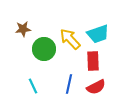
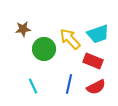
red rectangle: rotated 66 degrees counterclockwise
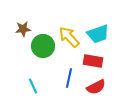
yellow arrow: moved 1 px left, 2 px up
green circle: moved 1 px left, 3 px up
red rectangle: rotated 12 degrees counterclockwise
blue line: moved 6 px up
